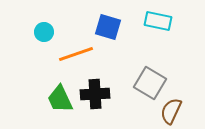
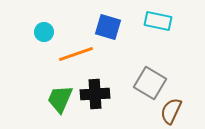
green trapezoid: rotated 48 degrees clockwise
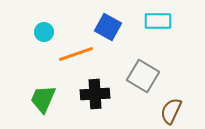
cyan rectangle: rotated 12 degrees counterclockwise
blue square: rotated 12 degrees clockwise
gray square: moved 7 px left, 7 px up
green trapezoid: moved 17 px left
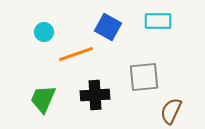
gray square: moved 1 px right, 1 px down; rotated 36 degrees counterclockwise
black cross: moved 1 px down
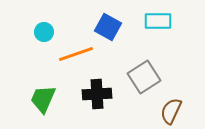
gray square: rotated 28 degrees counterclockwise
black cross: moved 2 px right, 1 px up
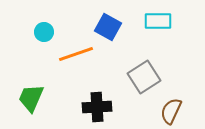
black cross: moved 13 px down
green trapezoid: moved 12 px left, 1 px up
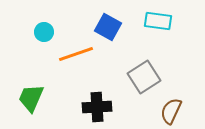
cyan rectangle: rotated 8 degrees clockwise
